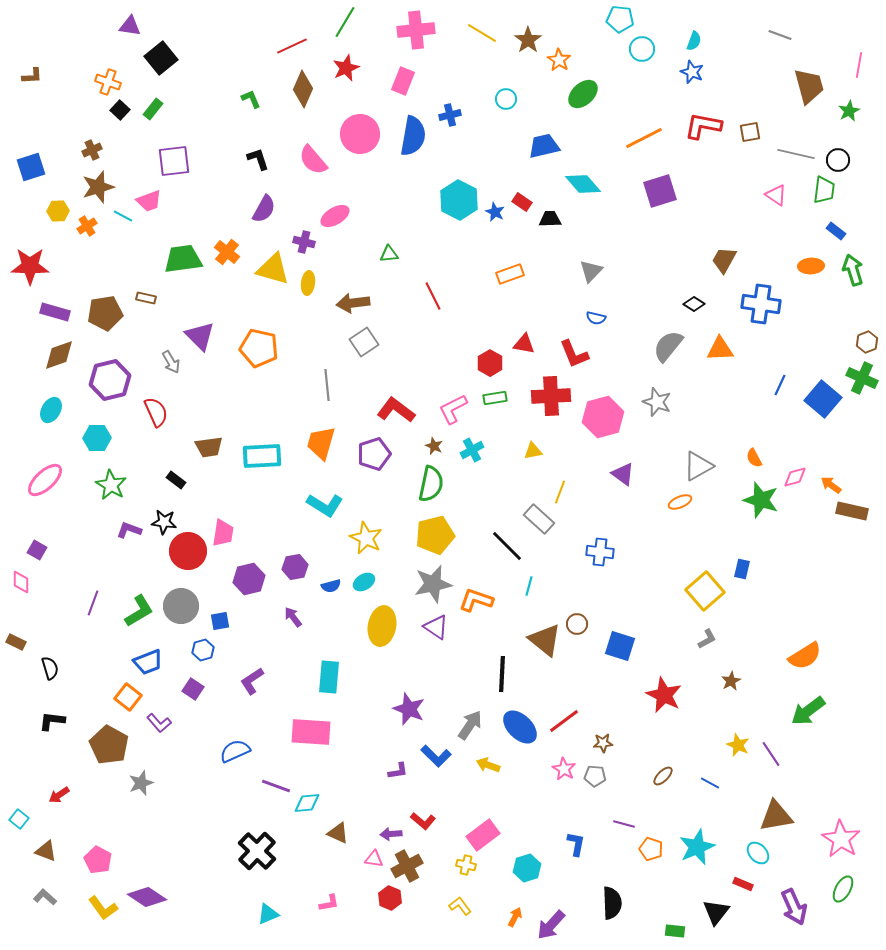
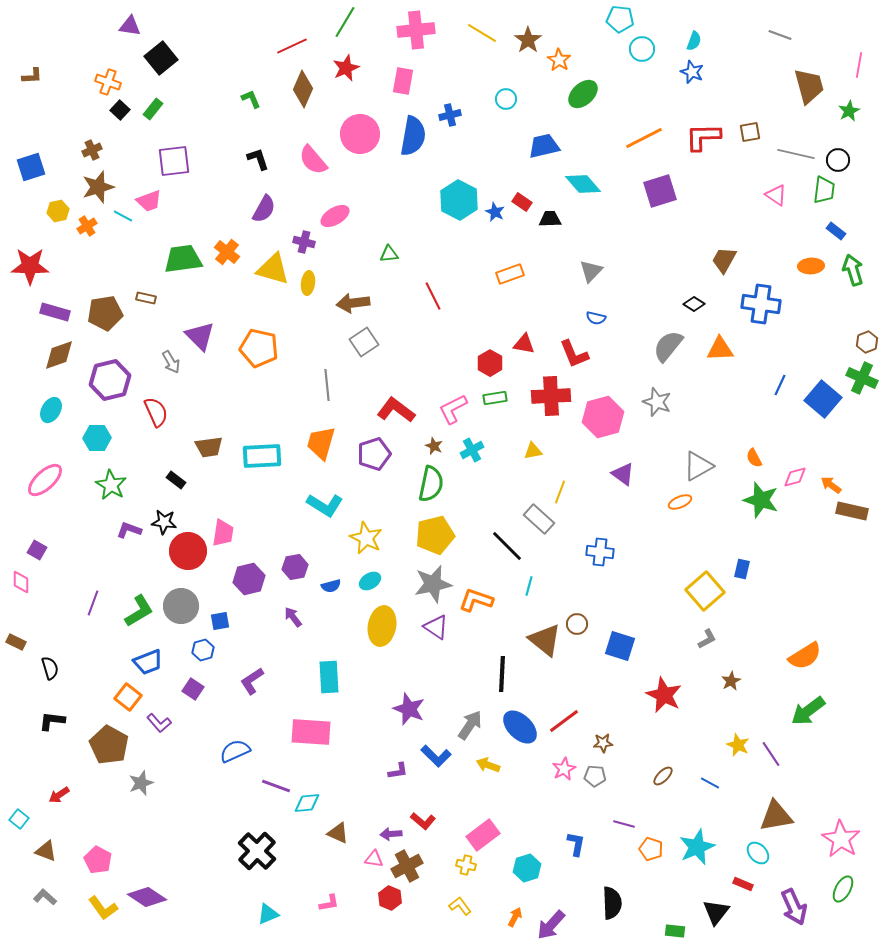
pink rectangle at (403, 81): rotated 12 degrees counterclockwise
red L-shape at (703, 126): moved 11 px down; rotated 12 degrees counterclockwise
yellow hexagon at (58, 211): rotated 10 degrees counterclockwise
cyan ellipse at (364, 582): moved 6 px right, 1 px up
cyan rectangle at (329, 677): rotated 8 degrees counterclockwise
pink star at (564, 769): rotated 15 degrees clockwise
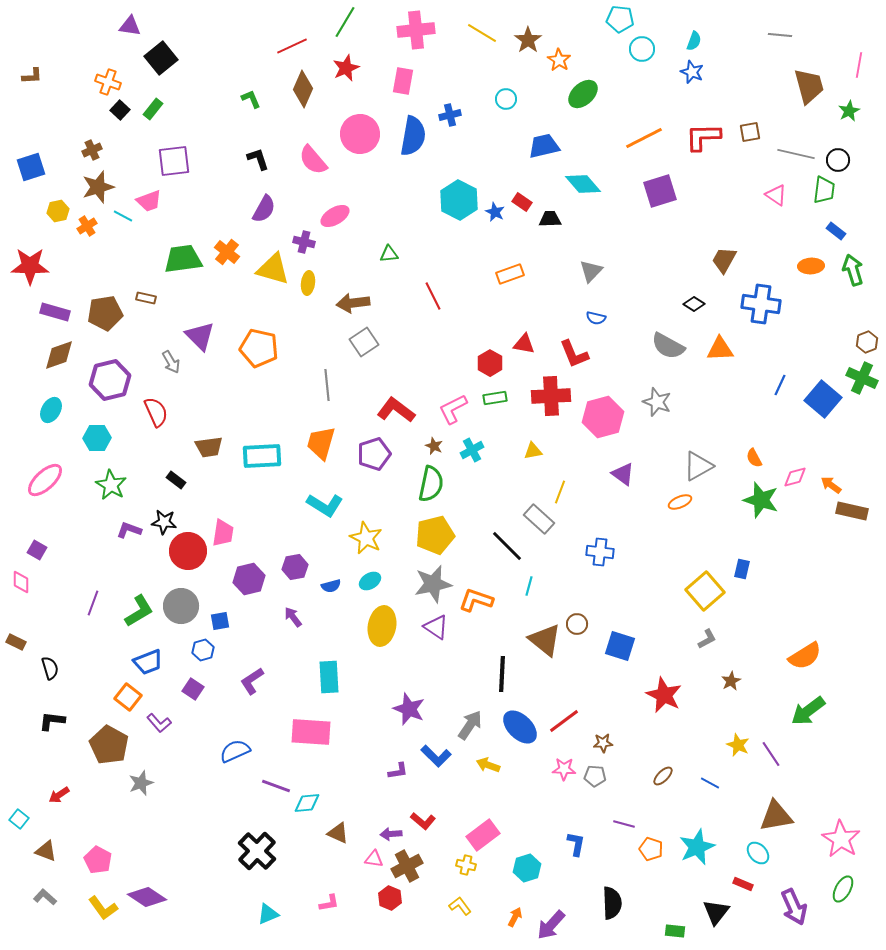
gray line at (780, 35): rotated 15 degrees counterclockwise
gray semicircle at (668, 346): rotated 100 degrees counterclockwise
pink star at (564, 769): rotated 30 degrees clockwise
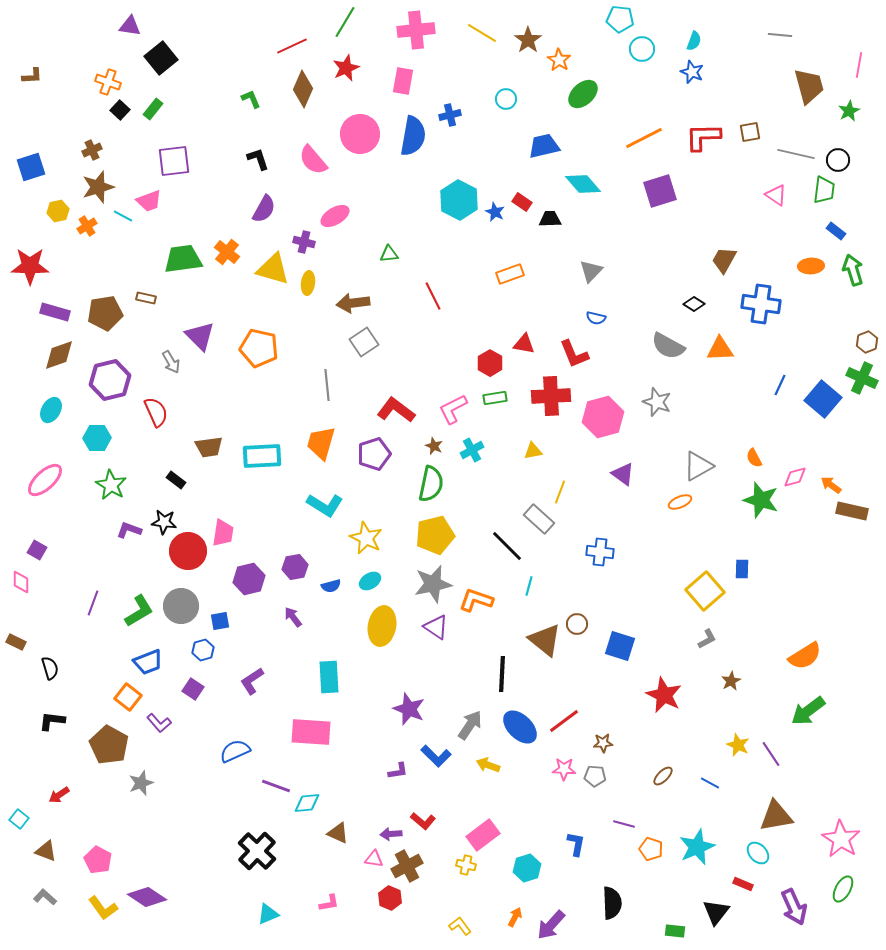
blue rectangle at (742, 569): rotated 12 degrees counterclockwise
yellow L-shape at (460, 906): moved 20 px down
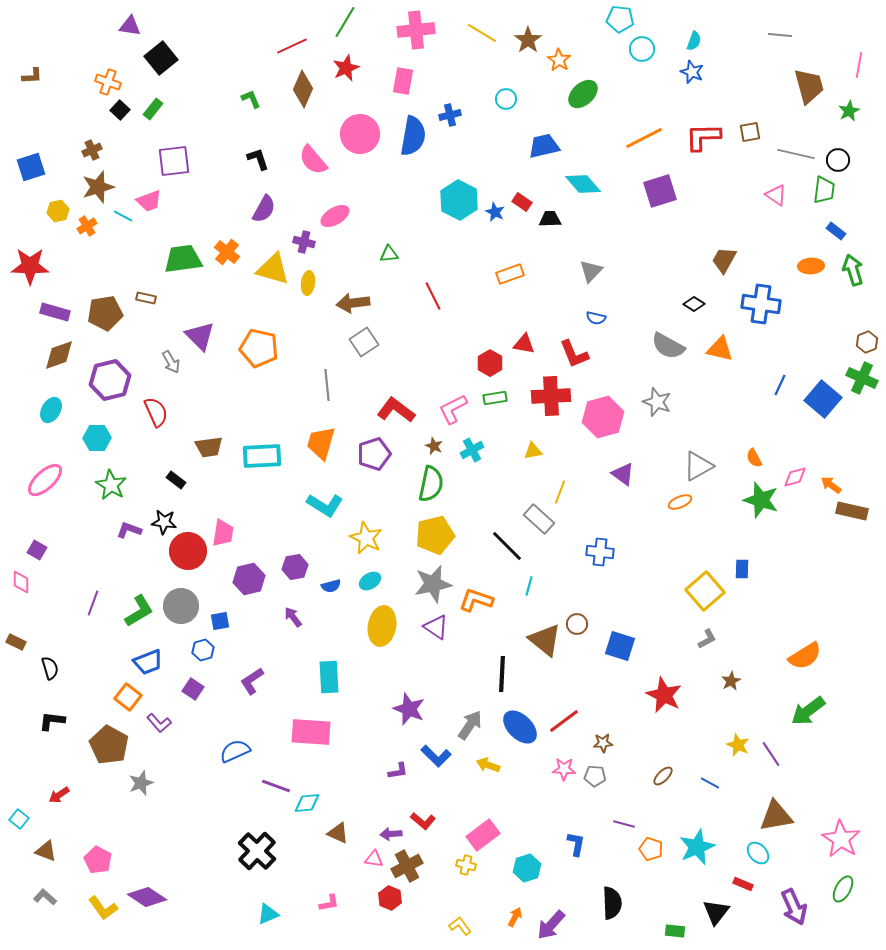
orange triangle at (720, 349): rotated 16 degrees clockwise
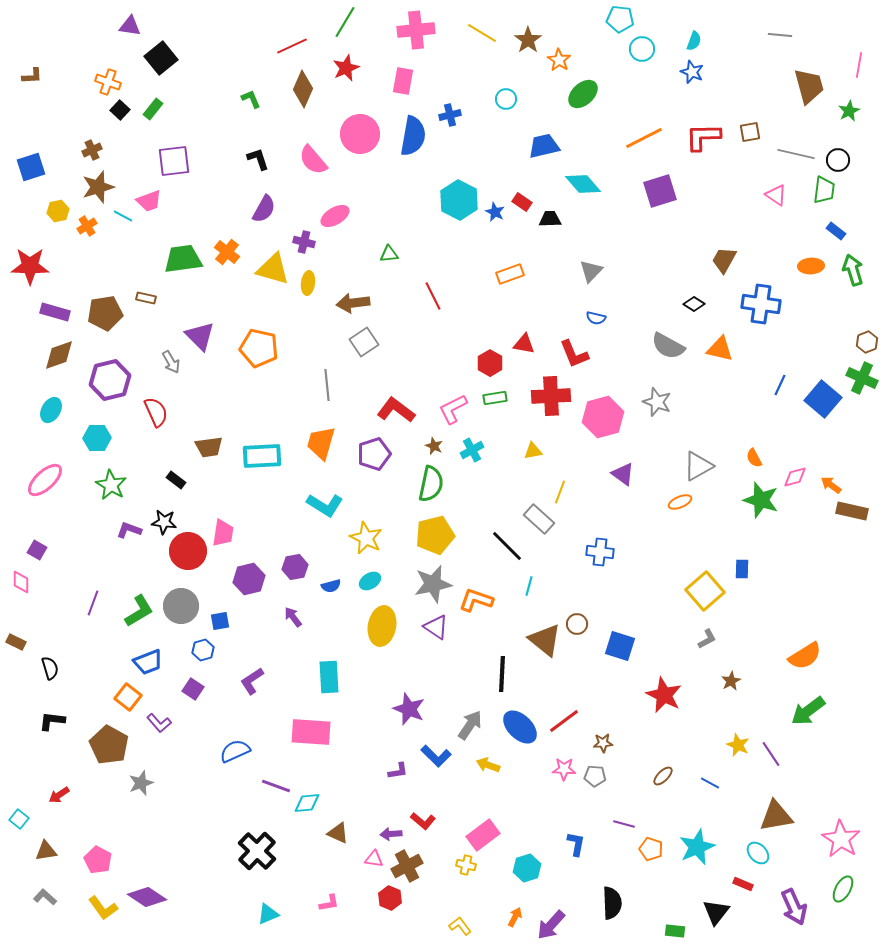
brown triangle at (46, 851): rotated 30 degrees counterclockwise
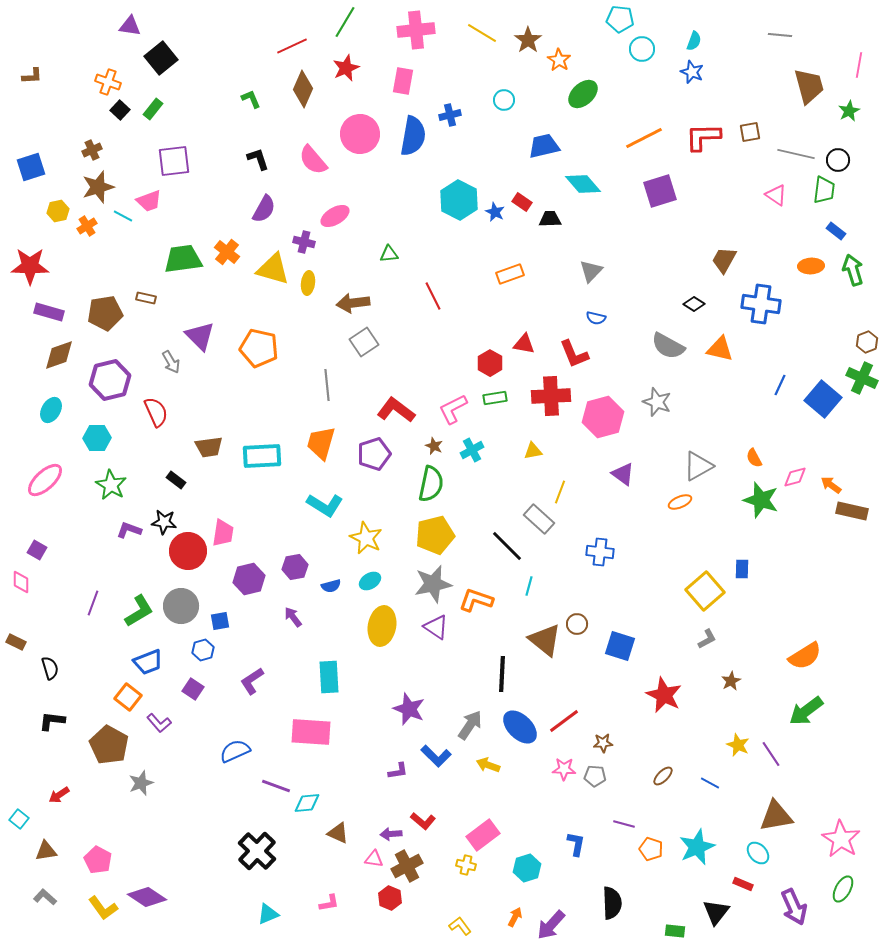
cyan circle at (506, 99): moved 2 px left, 1 px down
purple rectangle at (55, 312): moved 6 px left
green arrow at (808, 711): moved 2 px left
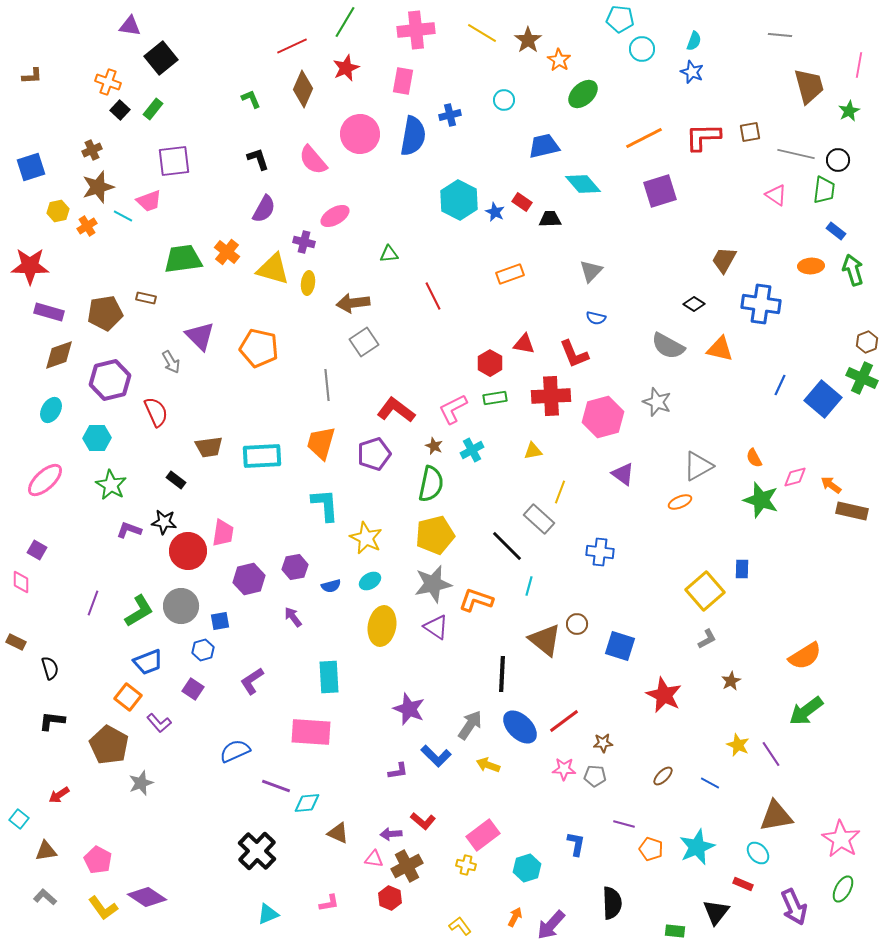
cyan L-shape at (325, 505): rotated 126 degrees counterclockwise
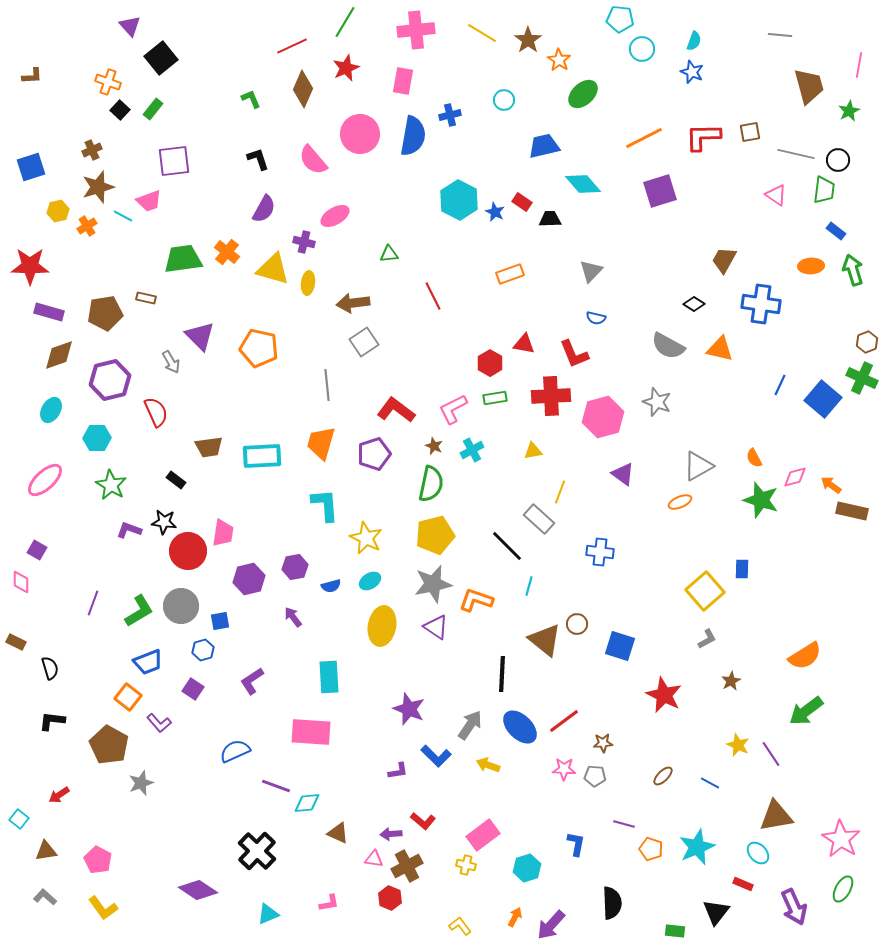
purple triangle at (130, 26): rotated 40 degrees clockwise
purple diamond at (147, 897): moved 51 px right, 7 px up
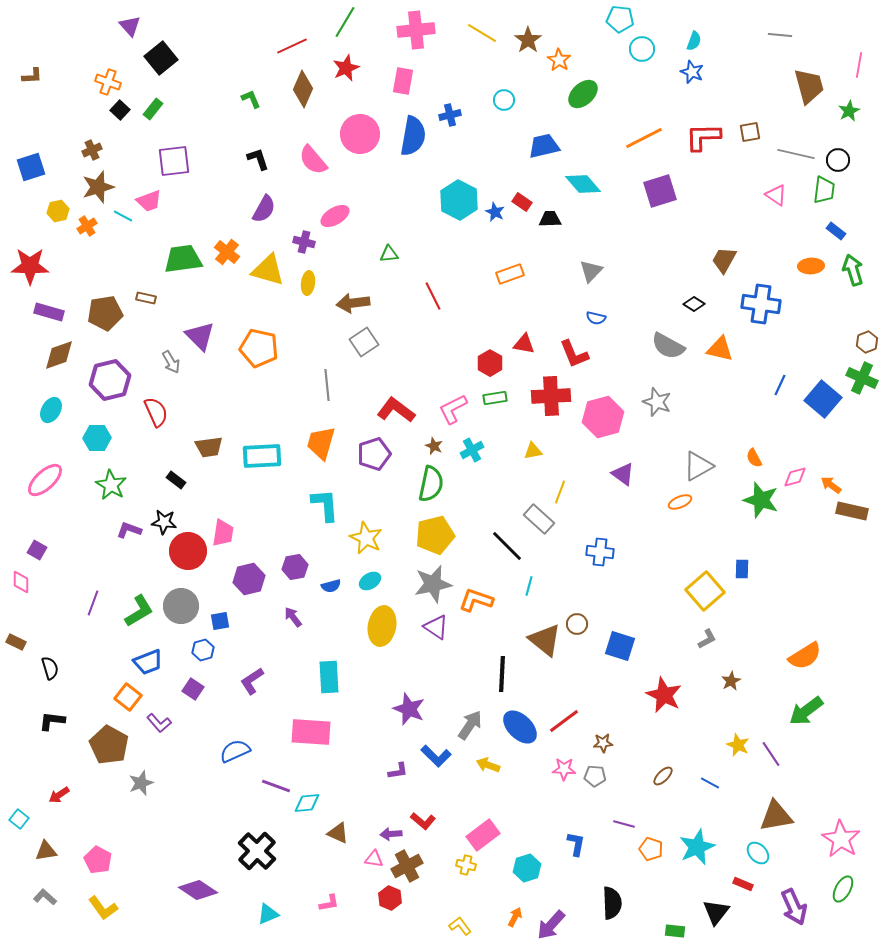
yellow triangle at (273, 269): moved 5 px left, 1 px down
